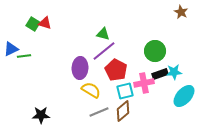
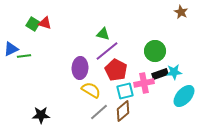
purple line: moved 3 px right
gray line: rotated 18 degrees counterclockwise
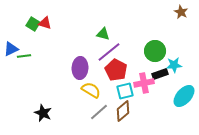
purple line: moved 2 px right, 1 px down
cyan star: moved 7 px up
black star: moved 2 px right, 2 px up; rotated 24 degrees clockwise
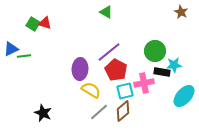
green triangle: moved 3 px right, 22 px up; rotated 16 degrees clockwise
purple ellipse: moved 1 px down
black rectangle: moved 2 px right, 2 px up; rotated 28 degrees clockwise
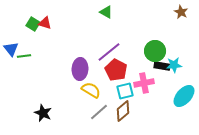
blue triangle: rotated 42 degrees counterclockwise
black rectangle: moved 6 px up
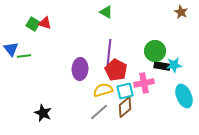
purple line: rotated 45 degrees counterclockwise
yellow semicircle: moved 12 px right; rotated 48 degrees counterclockwise
cyan ellipse: rotated 65 degrees counterclockwise
brown diamond: moved 2 px right, 4 px up
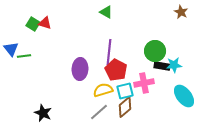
cyan ellipse: rotated 15 degrees counterclockwise
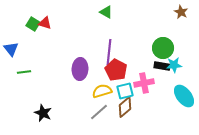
green circle: moved 8 px right, 3 px up
green line: moved 16 px down
yellow semicircle: moved 1 px left, 1 px down
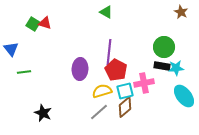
green circle: moved 1 px right, 1 px up
cyan star: moved 2 px right, 3 px down
